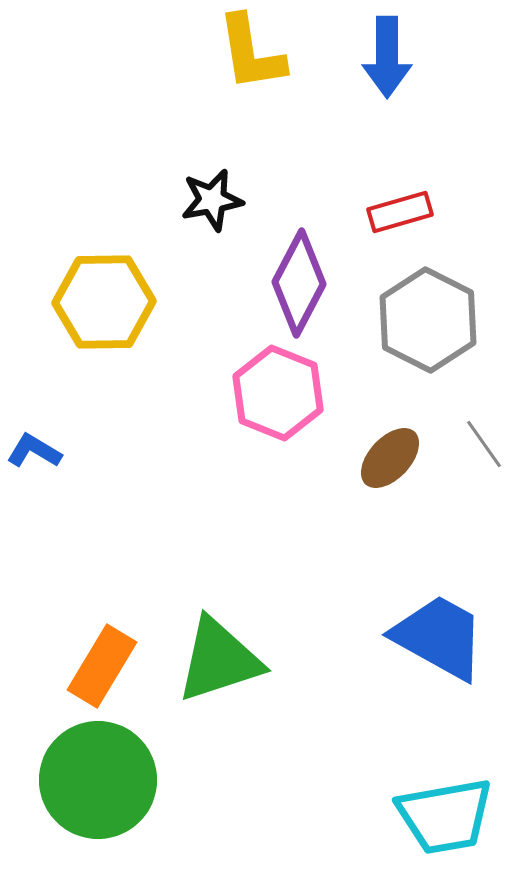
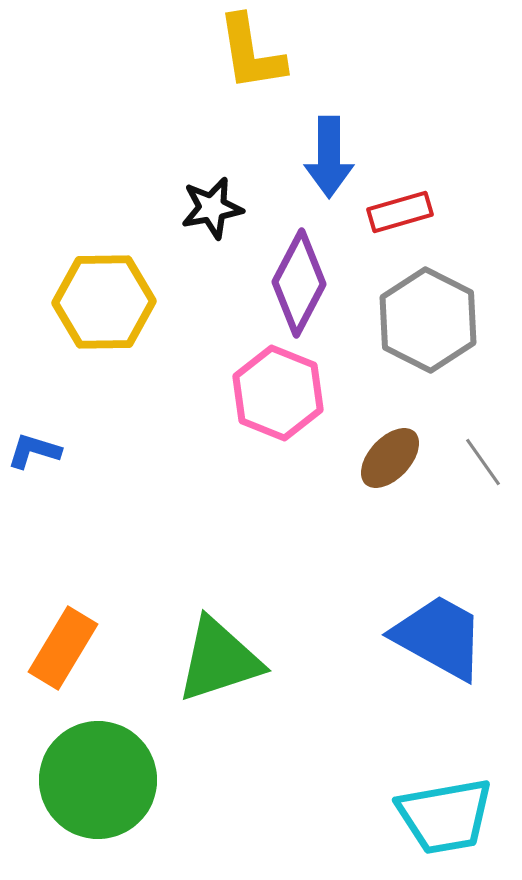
blue arrow: moved 58 px left, 100 px down
black star: moved 8 px down
gray line: moved 1 px left, 18 px down
blue L-shape: rotated 14 degrees counterclockwise
orange rectangle: moved 39 px left, 18 px up
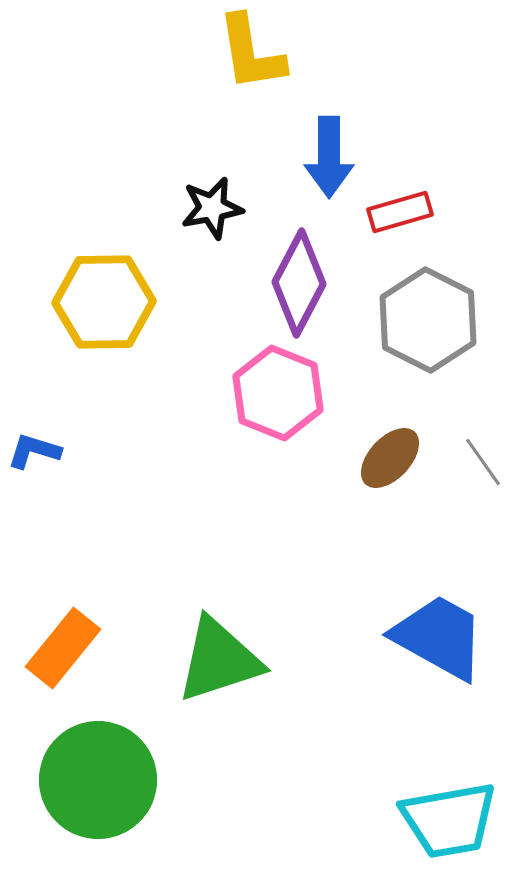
orange rectangle: rotated 8 degrees clockwise
cyan trapezoid: moved 4 px right, 4 px down
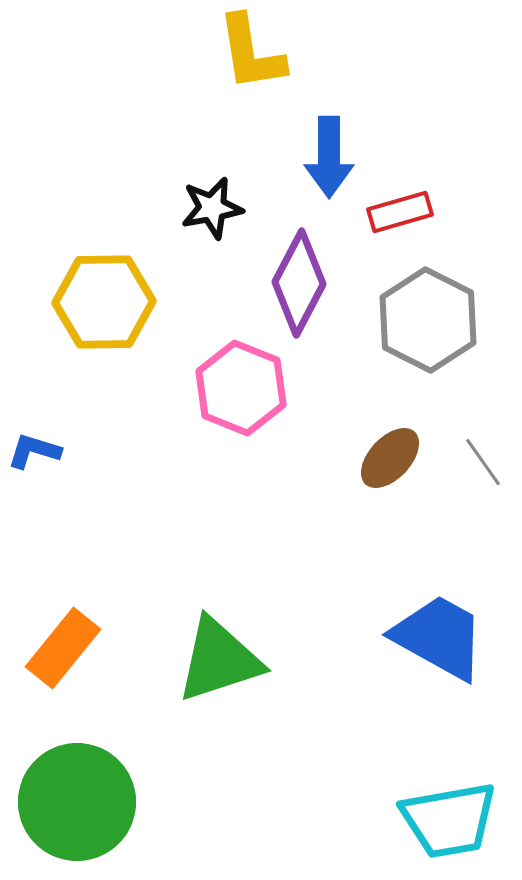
pink hexagon: moved 37 px left, 5 px up
green circle: moved 21 px left, 22 px down
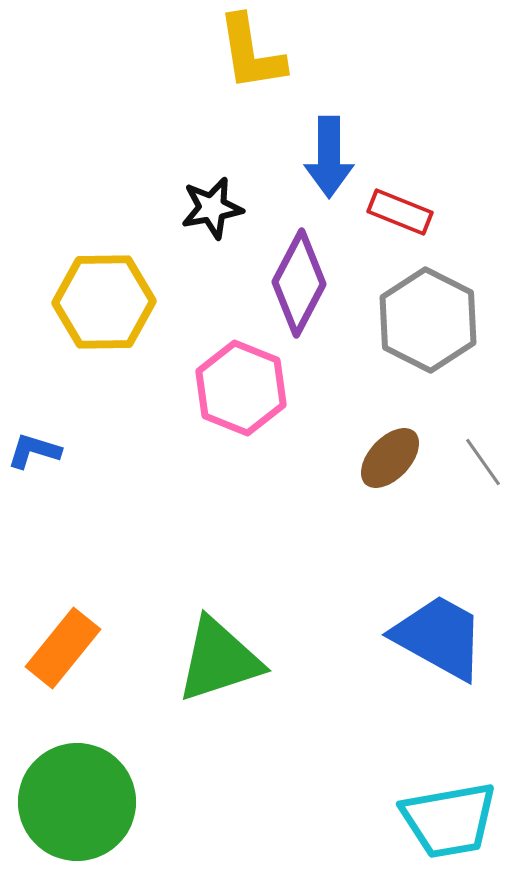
red rectangle: rotated 38 degrees clockwise
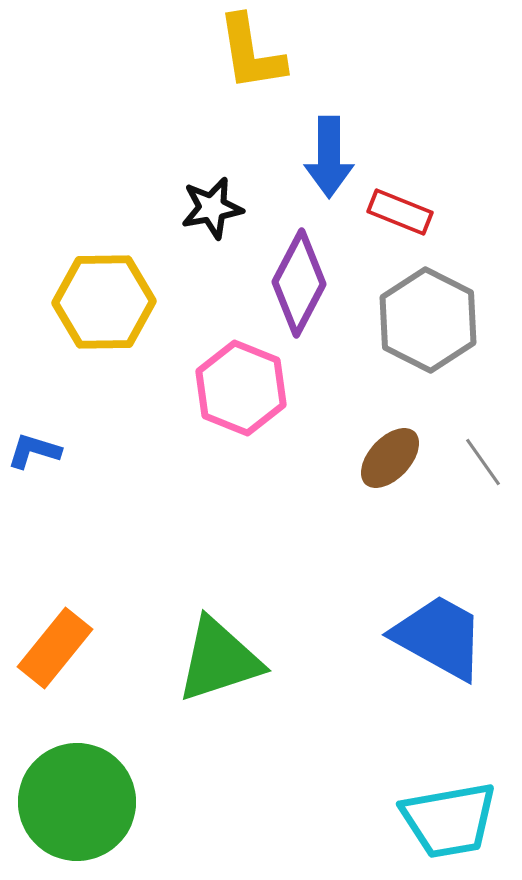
orange rectangle: moved 8 px left
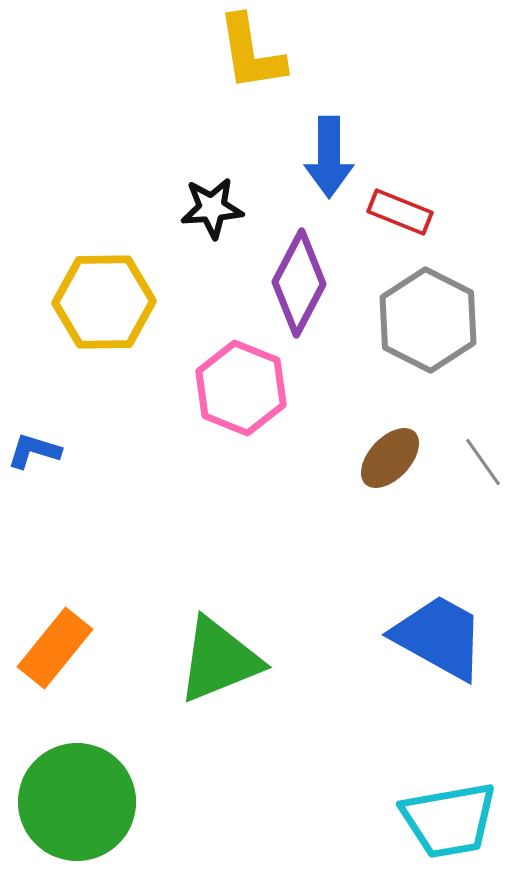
black star: rotated 6 degrees clockwise
green triangle: rotated 4 degrees counterclockwise
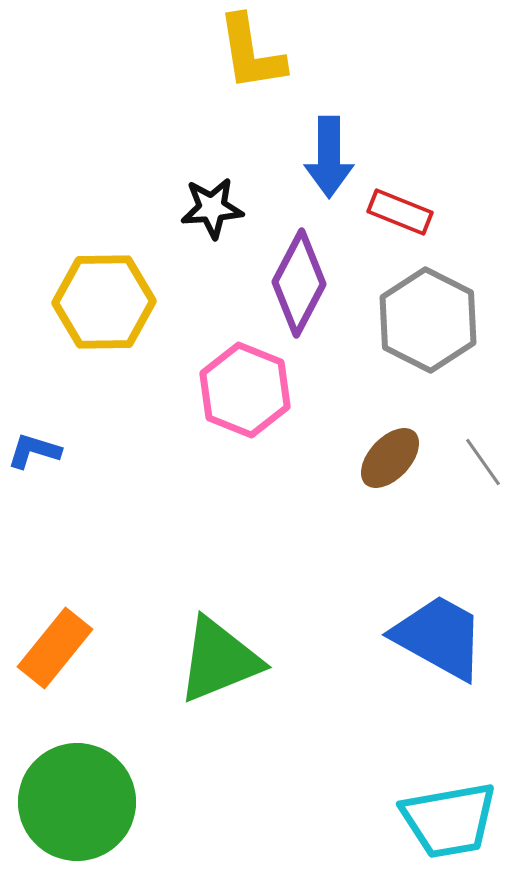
pink hexagon: moved 4 px right, 2 px down
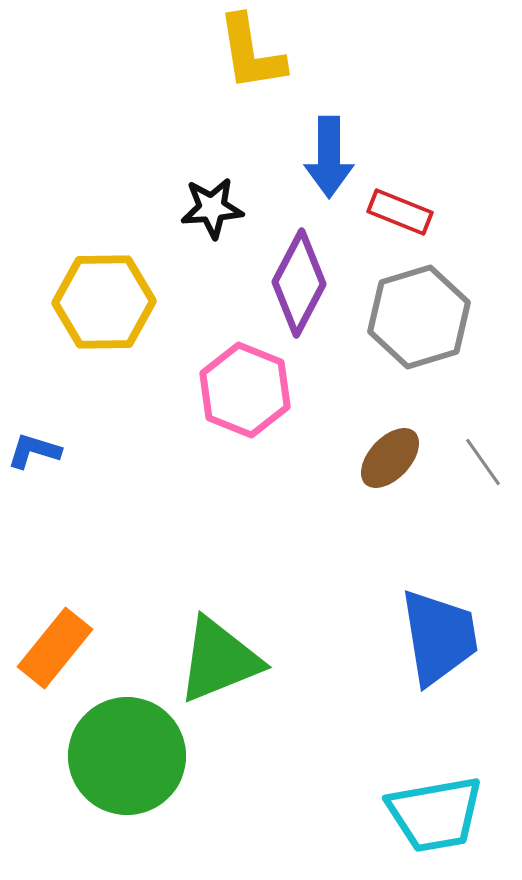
gray hexagon: moved 9 px left, 3 px up; rotated 16 degrees clockwise
blue trapezoid: rotated 52 degrees clockwise
green circle: moved 50 px right, 46 px up
cyan trapezoid: moved 14 px left, 6 px up
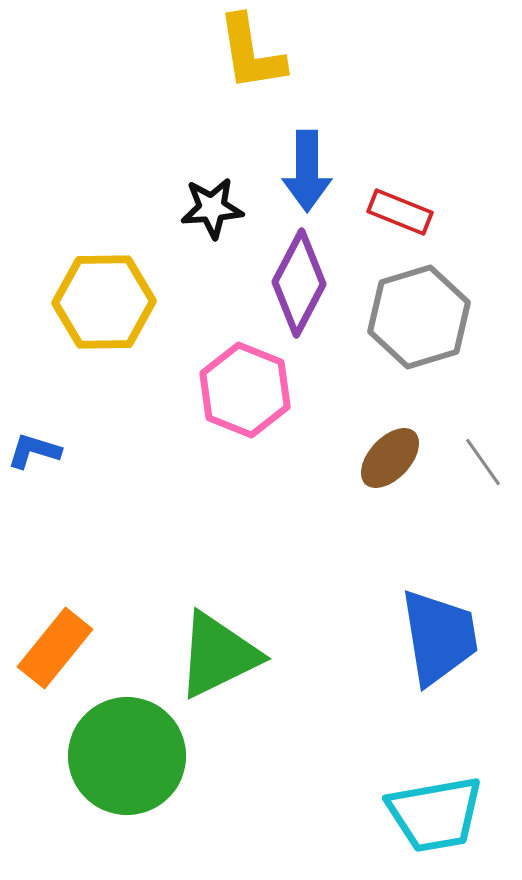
blue arrow: moved 22 px left, 14 px down
green triangle: moved 1 px left, 5 px up; rotated 4 degrees counterclockwise
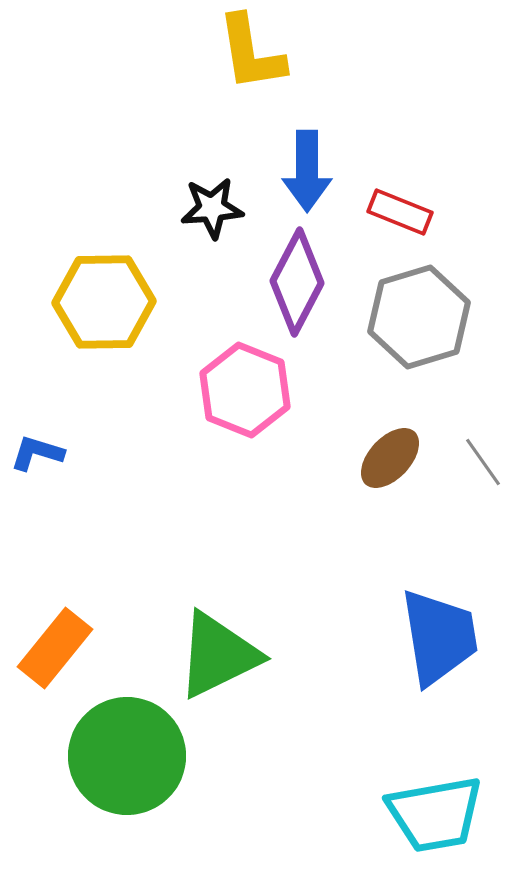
purple diamond: moved 2 px left, 1 px up
blue L-shape: moved 3 px right, 2 px down
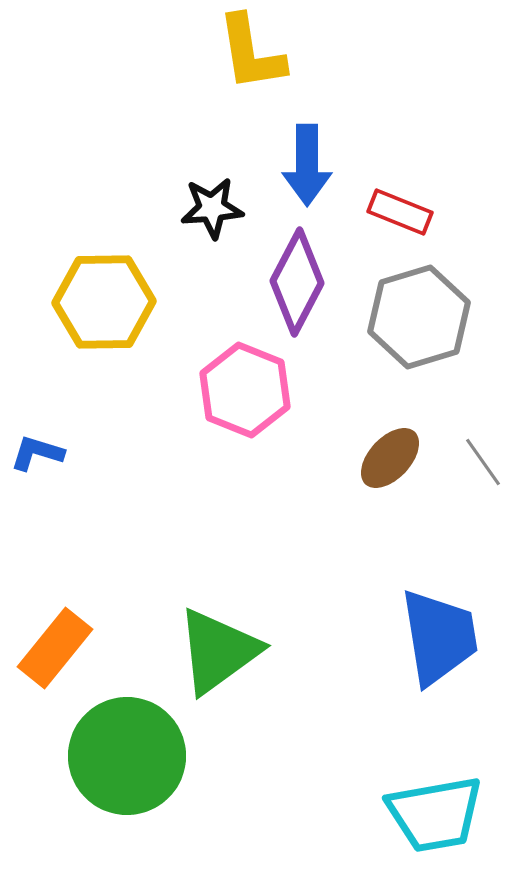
blue arrow: moved 6 px up
green triangle: moved 4 px up; rotated 10 degrees counterclockwise
